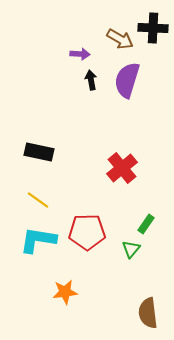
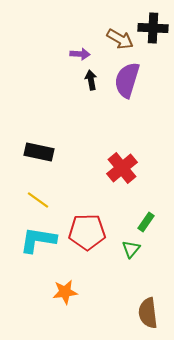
green rectangle: moved 2 px up
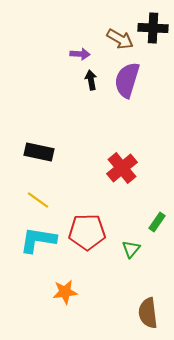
green rectangle: moved 11 px right
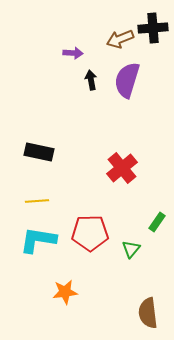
black cross: rotated 8 degrees counterclockwise
brown arrow: rotated 128 degrees clockwise
purple arrow: moved 7 px left, 1 px up
yellow line: moved 1 px left, 1 px down; rotated 40 degrees counterclockwise
red pentagon: moved 3 px right, 1 px down
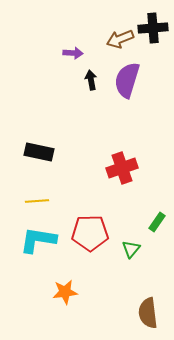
red cross: rotated 20 degrees clockwise
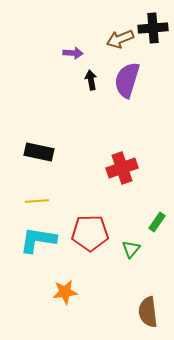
brown semicircle: moved 1 px up
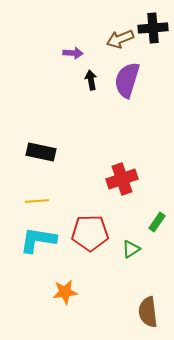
black rectangle: moved 2 px right
red cross: moved 11 px down
green triangle: rotated 18 degrees clockwise
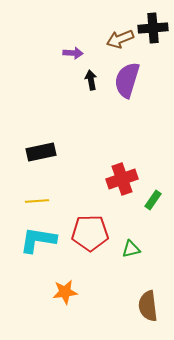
black rectangle: rotated 24 degrees counterclockwise
green rectangle: moved 4 px left, 22 px up
green triangle: rotated 18 degrees clockwise
brown semicircle: moved 6 px up
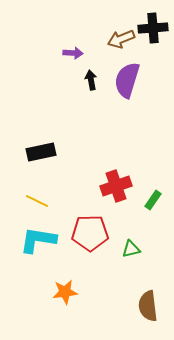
brown arrow: moved 1 px right
red cross: moved 6 px left, 7 px down
yellow line: rotated 30 degrees clockwise
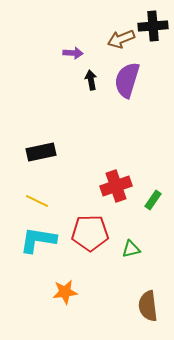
black cross: moved 2 px up
